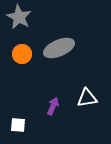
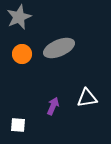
gray star: rotated 20 degrees clockwise
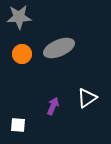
gray star: rotated 20 degrees clockwise
white triangle: rotated 25 degrees counterclockwise
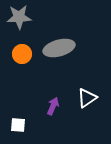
gray ellipse: rotated 8 degrees clockwise
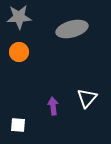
gray ellipse: moved 13 px right, 19 px up
orange circle: moved 3 px left, 2 px up
white triangle: rotated 15 degrees counterclockwise
purple arrow: rotated 30 degrees counterclockwise
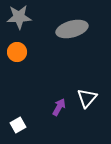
orange circle: moved 2 px left
purple arrow: moved 6 px right, 1 px down; rotated 36 degrees clockwise
white square: rotated 35 degrees counterclockwise
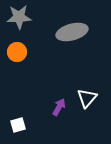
gray ellipse: moved 3 px down
white square: rotated 14 degrees clockwise
